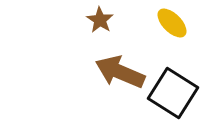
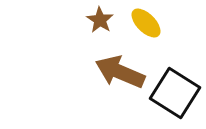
yellow ellipse: moved 26 px left
black square: moved 2 px right
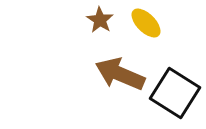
brown arrow: moved 2 px down
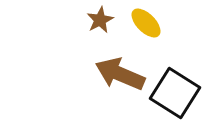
brown star: rotated 12 degrees clockwise
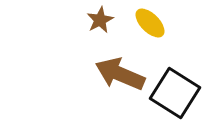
yellow ellipse: moved 4 px right
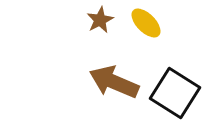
yellow ellipse: moved 4 px left
brown arrow: moved 6 px left, 8 px down
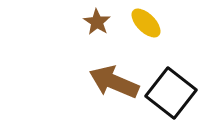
brown star: moved 3 px left, 2 px down; rotated 12 degrees counterclockwise
black square: moved 4 px left; rotated 6 degrees clockwise
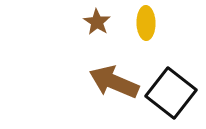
yellow ellipse: rotated 44 degrees clockwise
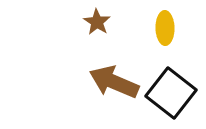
yellow ellipse: moved 19 px right, 5 px down
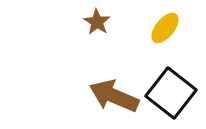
yellow ellipse: rotated 40 degrees clockwise
brown arrow: moved 14 px down
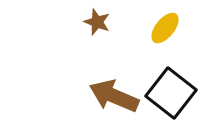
brown star: rotated 12 degrees counterclockwise
